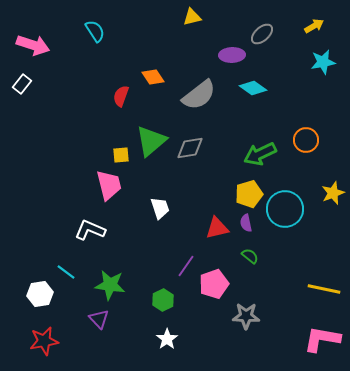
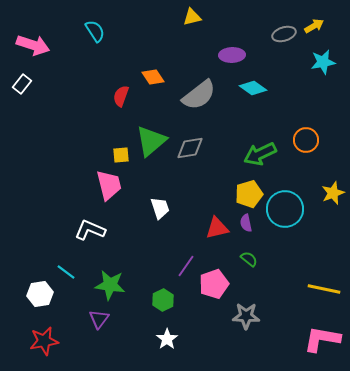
gray ellipse: moved 22 px right; rotated 25 degrees clockwise
green semicircle: moved 1 px left, 3 px down
purple triangle: rotated 20 degrees clockwise
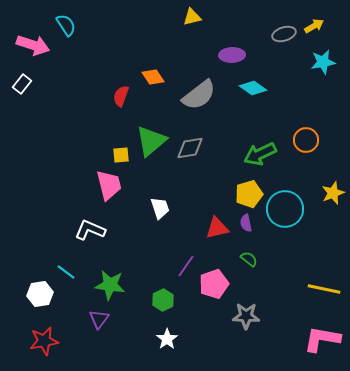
cyan semicircle: moved 29 px left, 6 px up
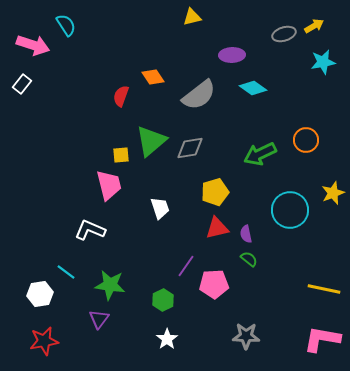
yellow pentagon: moved 34 px left, 2 px up
cyan circle: moved 5 px right, 1 px down
purple semicircle: moved 11 px down
pink pentagon: rotated 16 degrees clockwise
gray star: moved 20 px down
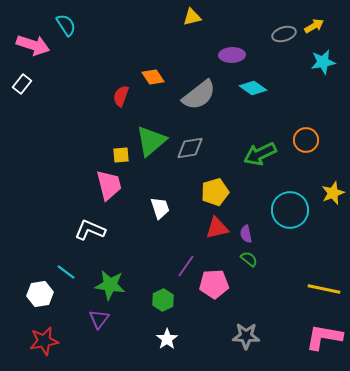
pink L-shape: moved 2 px right, 2 px up
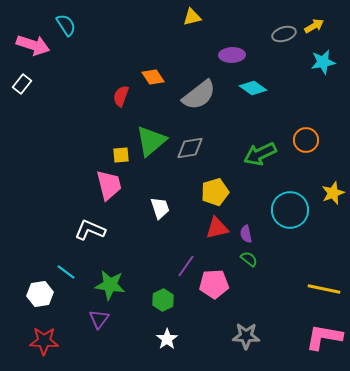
red star: rotated 12 degrees clockwise
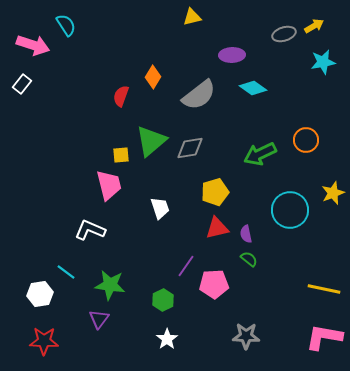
orange diamond: rotated 65 degrees clockwise
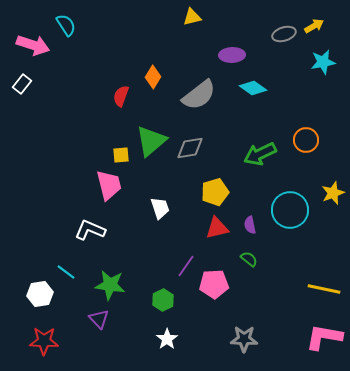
purple semicircle: moved 4 px right, 9 px up
purple triangle: rotated 20 degrees counterclockwise
gray star: moved 2 px left, 3 px down
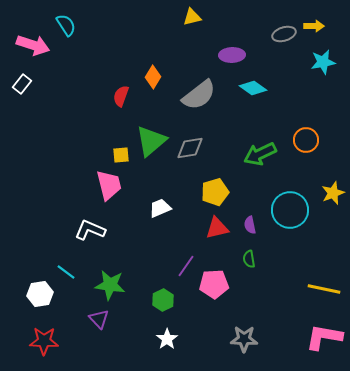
yellow arrow: rotated 30 degrees clockwise
white trapezoid: rotated 95 degrees counterclockwise
green semicircle: rotated 138 degrees counterclockwise
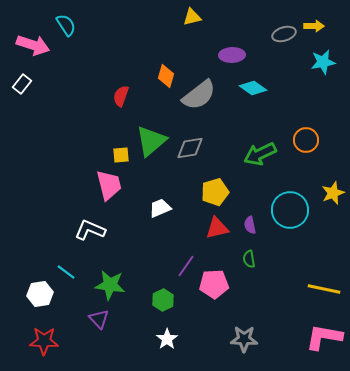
orange diamond: moved 13 px right, 1 px up; rotated 15 degrees counterclockwise
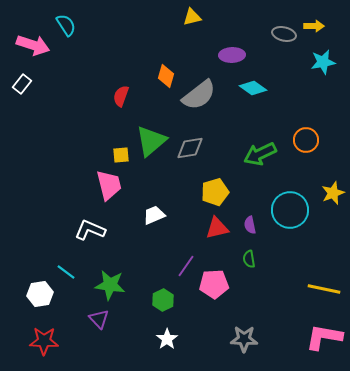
gray ellipse: rotated 30 degrees clockwise
white trapezoid: moved 6 px left, 7 px down
